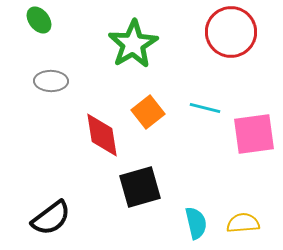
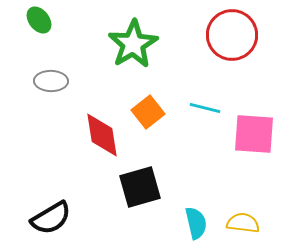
red circle: moved 1 px right, 3 px down
pink square: rotated 12 degrees clockwise
black semicircle: rotated 6 degrees clockwise
yellow semicircle: rotated 12 degrees clockwise
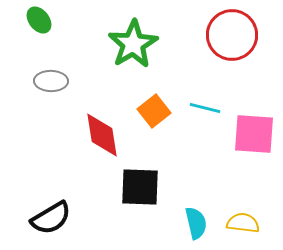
orange square: moved 6 px right, 1 px up
black square: rotated 18 degrees clockwise
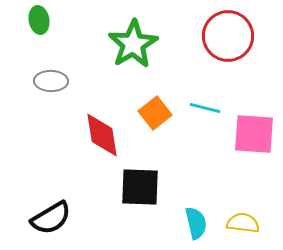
green ellipse: rotated 28 degrees clockwise
red circle: moved 4 px left, 1 px down
orange square: moved 1 px right, 2 px down
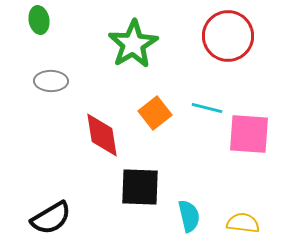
cyan line: moved 2 px right
pink square: moved 5 px left
cyan semicircle: moved 7 px left, 7 px up
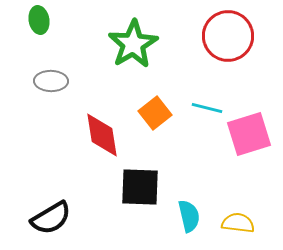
pink square: rotated 21 degrees counterclockwise
yellow semicircle: moved 5 px left
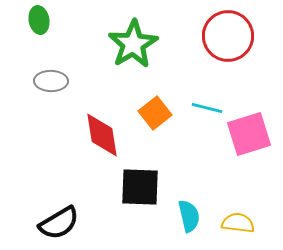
black semicircle: moved 8 px right, 5 px down
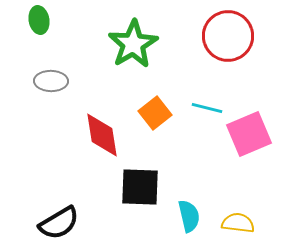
pink square: rotated 6 degrees counterclockwise
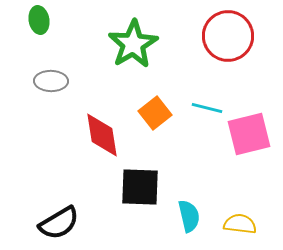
pink square: rotated 9 degrees clockwise
yellow semicircle: moved 2 px right, 1 px down
